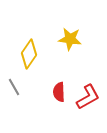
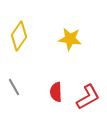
yellow diamond: moved 10 px left, 18 px up
red semicircle: moved 3 px left
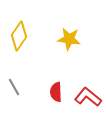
yellow star: moved 1 px left
red L-shape: rotated 112 degrees counterclockwise
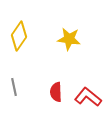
gray line: rotated 18 degrees clockwise
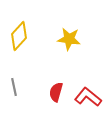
yellow diamond: rotated 8 degrees clockwise
red semicircle: rotated 18 degrees clockwise
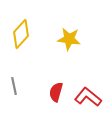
yellow diamond: moved 2 px right, 2 px up
gray line: moved 1 px up
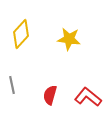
gray line: moved 2 px left, 1 px up
red semicircle: moved 6 px left, 3 px down
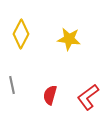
yellow diamond: rotated 16 degrees counterclockwise
red L-shape: rotated 76 degrees counterclockwise
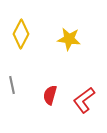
red L-shape: moved 4 px left, 3 px down
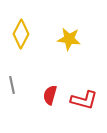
red L-shape: rotated 128 degrees counterclockwise
